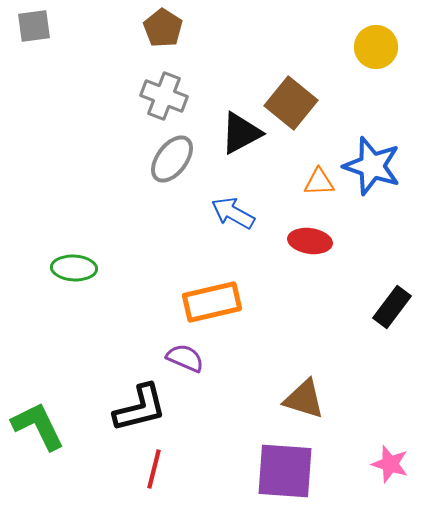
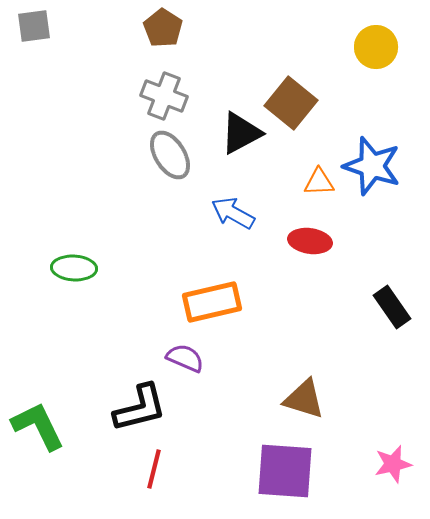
gray ellipse: moved 2 px left, 4 px up; rotated 69 degrees counterclockwise
black rectangle: rotated 72 degrees counterclockwise
pink star: moved 3 px right; rotated 30 degrees counterclockwise
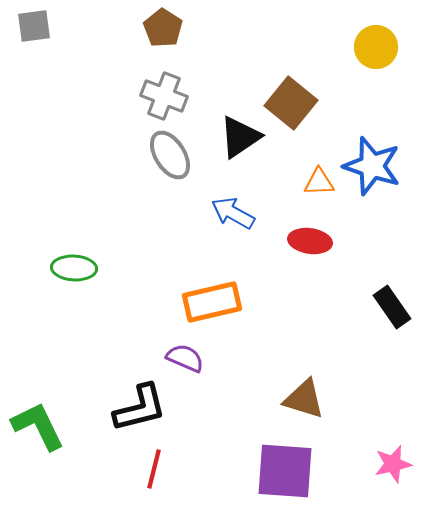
black triangle: moved 1 px left, 4 px down; rotated 6 degrees counterclockwise
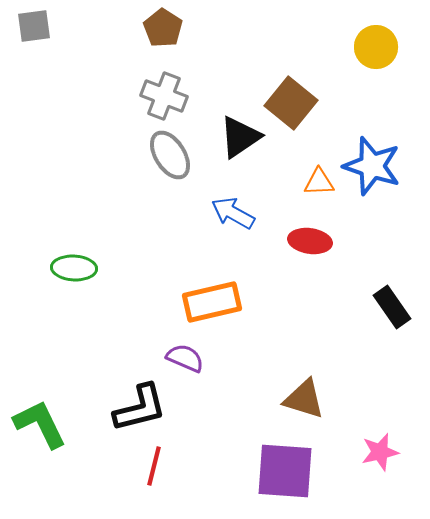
green L-shape: moved 2 px right, 2 px up
pink star: moved 13 px left, 12 px up
red line: moved 3 px up
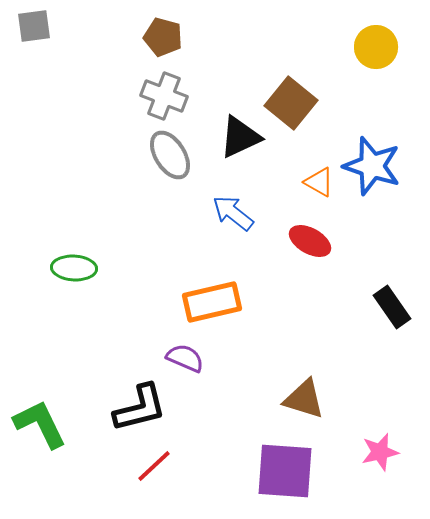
brown pentagon: moved 9 px down; rotated 18 degrees counterclockwise
black triangle: rotated 9 degrees clockwise
orange triangle: rotated 32 degrees clockwise
blue arrow: rotated 9 degrees clockwise
red ellipse: rotated 21 degrees clockwise
red line: rotated 33 degrees clockwise
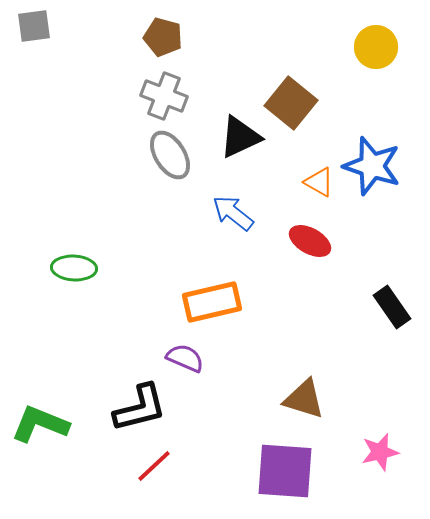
green L-shape: rotated 42 degrees counterclockwise
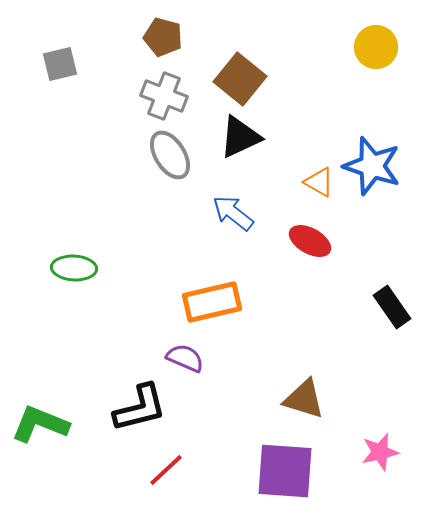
gray square: moved 26 px right, 38 px down; rotated 6 degrees counterclockwise
brown square: moved 51 px left, 24 px up
red line: moved 12 px right, 4 px down
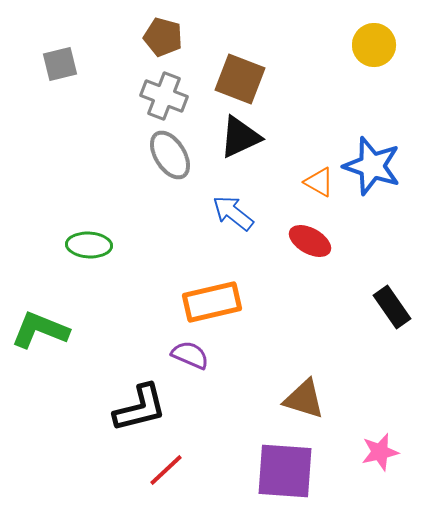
yellow circle: moved 2 px left, 2 px up
brown square: rotated 18 degrees counterclockwise
green ellipse: moved 15 px right, 23 px up
purple semicircle: moved 5 px right, 3 px up
green L-shape: moved 94 px up
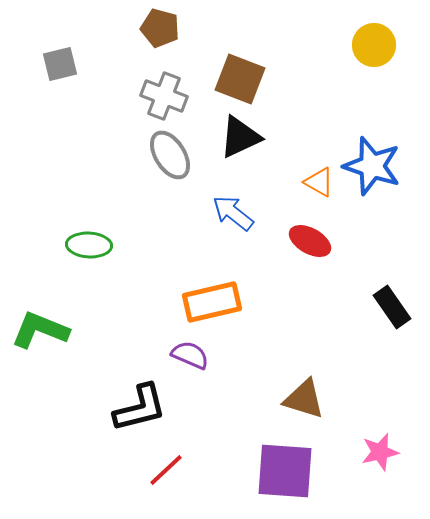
brown pentagon: moved 3 px left, 9 px up
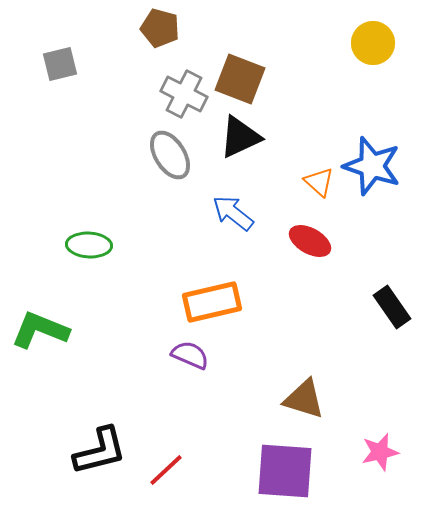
yellow circle: moved 1 px left, 2 px up
gray cross: moved 20 px right, 2 px up; rotated 6 degrees clockwise
orange triangle: rotated 12 degrees clockwise
black L-shape: moved 40 px left, 43 px down
